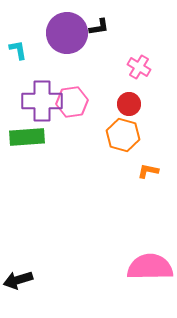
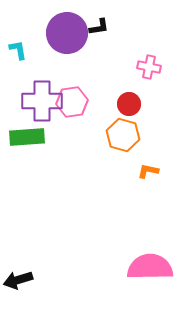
pink cross: moved 10 px right; rotated 20 degrees counterclockwise
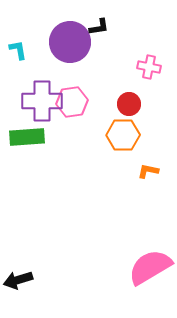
purple circle: moved 3 px right, 9 px down
orange hexagon: rotated 16 degrees counterclockwise
pink semicircle: rotated 30 degrees counterclockwise
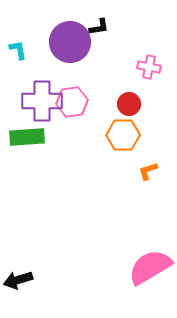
orange L-shape: rotated 30 degrees counterclockwise
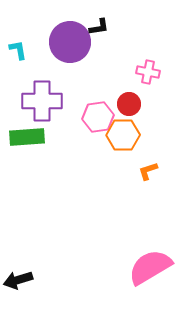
pink cross: moved 1 px left, 5 px down
pink hexagon: moved 26 px right, 15 px down
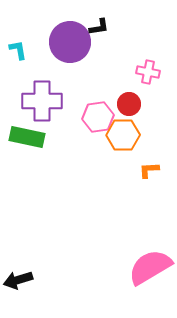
green rectangle: rotated 16 degrees clockwise
orange L-shape: moved 1 px right, 1 px up; rotated 15 degrees clockwise
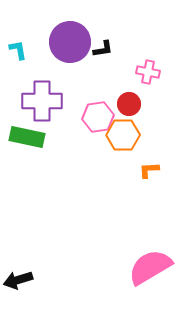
black L-shape: moved 4 px right, 22 px down
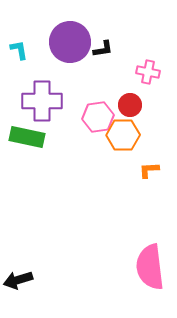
cyan L-shape: moved 1 px right
red circle: moved 1 px right, 1 px down
pink semicircle: rotated 66 degrees counterclockwise
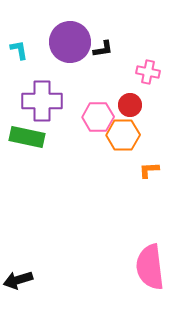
pink hexagon: rotated 8 degrees clockwise
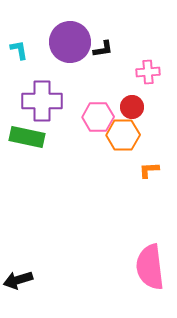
pink cross: rotated 15 degrees counterclockwise
red circle: moved 2 px right, 2 px down
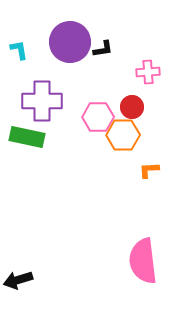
pink semicircle: moved 7 px left, 6 px up
